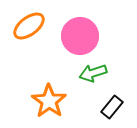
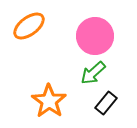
pink circle: moved 15 px right
green arrow: rotated 24 degrees counterclockwise
black rectangle: moved 6 px left, 4 px up
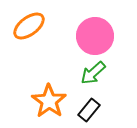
black rectangle: moved 17 px left, 7 px down
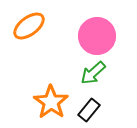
pink circle: moved 2 px right
orange star: moved 2 px right, 1 px down
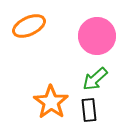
orange ellipse: rotated 12 degrees clockwise
green arrow: moved 2 px right, 6 px down
black rectangle: rotated 45 degrees counterclockwise
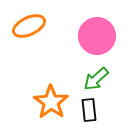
green arrow: moved 1 px right
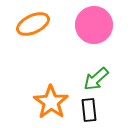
orange ellipse: moved 4 px right, 2 px up
pink circle: moved 3 px left, 11 px up
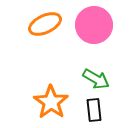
orange ellipse: moved 12 px right
green arrow: rotated 108 degrees counterclockwise
black rectangle: moved 5 px right
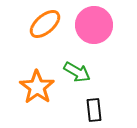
orange ellipse: rotated 16 degrees counterclockwise
green arrow: moved 19 px left, 7 px up
orange star: moved 14 px left, 15 px up
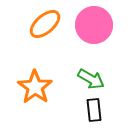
green arrow: moved 14 px right, 7 px down
orange star: moved 2 px left
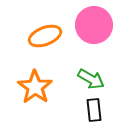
orange ellipse: moved 12 px down; rotated 20 degrees clockwise
